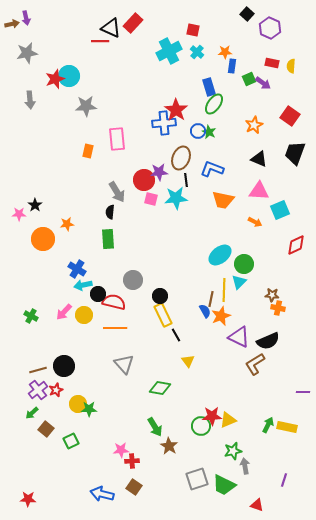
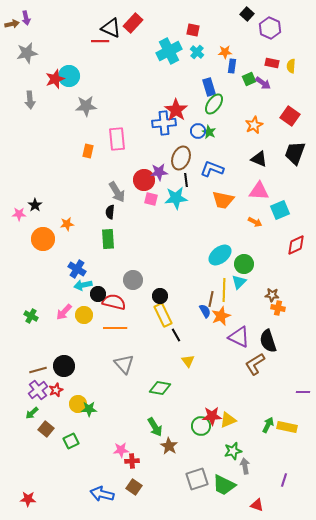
black semicircle at (268, 341): rotated 95 degrees clockwise
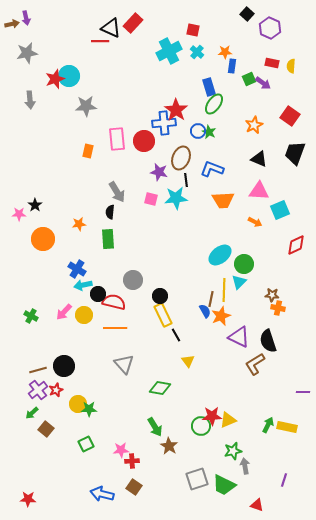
purple star at (159, 172): rotated 18 degrees clockwise
red circle at (144, 180): moved 39 px up
orange trapezoid at (223, 200): rotated 15 degrees counterclockwise
orange star at (67, 224): moved 12 px right
green square at (71, 441): moved 15 px right, 3 px down
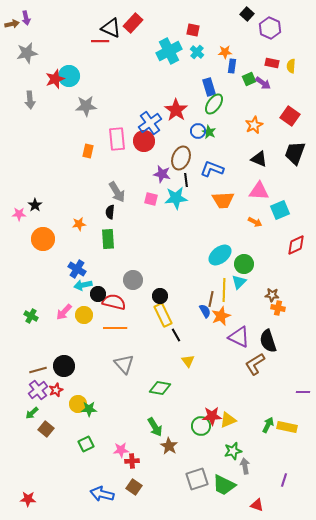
blue cross at (164, 123): moved 14 px left; rotated 30 degrees counterclockwise
purple star at (159, 172): moved 3 px right, 2 px down
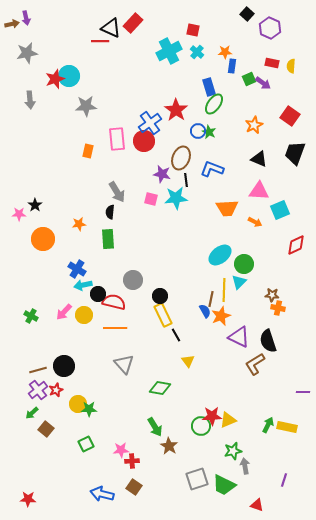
orange trapezoid at (223, 200): moved 4 px right, 8 px down
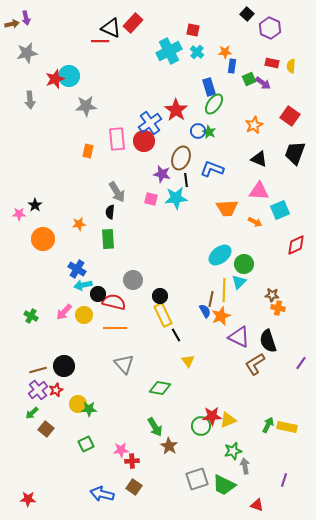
purple line at (303, 392): moved 2 px left, 29 px up; rotated 56 degrees counterclockwise
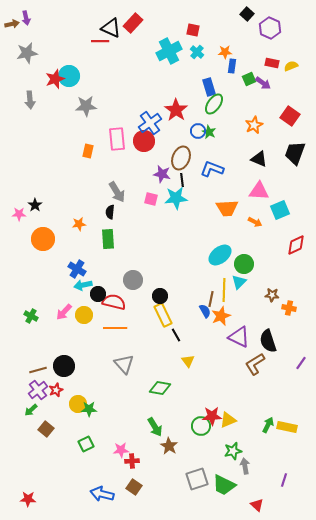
yellow semicircle at (291, 66): rotated 64 degrees clockwise
black line at (186, 180): moved 4 px left
orange cross at (278, 308): moved 11 px right
green arrow at (32, 413): moved 1 px left, 3 px up
red triangle at (257, 505): rotated 24 degrees clockwise
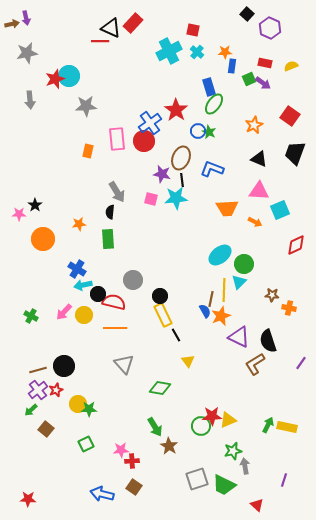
red rectangle at (272, 63): moved 7 px left
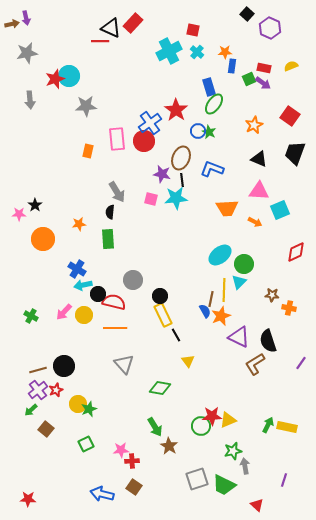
red rectangle at (265, 63): moved 1 px left, 5 px down
red diamond at (296, 245): moved 7 px down
green star at (89, 409): rotated 21 degrees counterclockwise
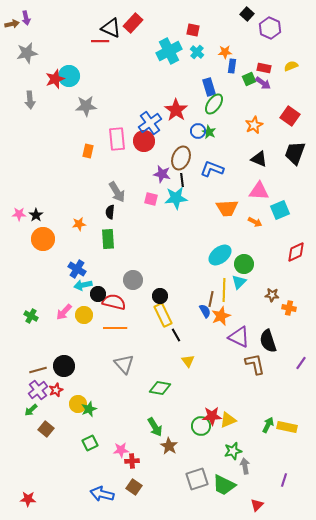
black star at (35, 205): moved 1 px right, 10 px down
brown L-shape at (255, 364): rotated 110 degrees clockwise
green square at (86, 444): moved 4 px right, 1 px up
red triangle at (257, 505): rotated 32 degrees clockwise
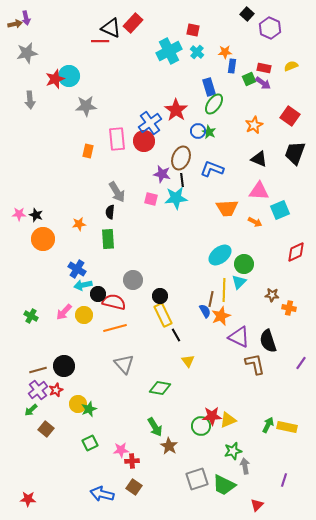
brown arrow at (12, 24): moved 3 px right
black star at (36, 215): rotated 16 degrees counterclockwise
orange line at (115, 328): rotated 15 degrees counterclockwise
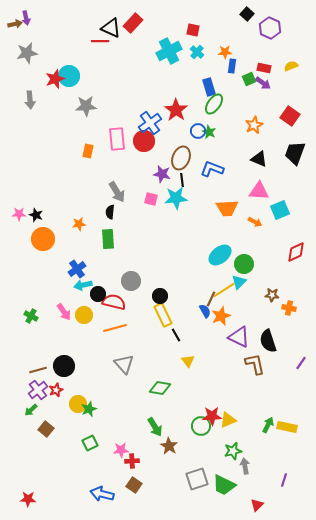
blue cross at (77, 269): rotated 24 degrees clockwise
gray circle at (133, 280): moved 2 px left, 1 px down
yellow line at (224, 290): rotated 55 degrees clockwise
brown line at (211, 299): rotated 14 degrees clockwise
pink arrow at (64, 312): rotated 78 degrees counterclockwise
brown square at (134, 487): moved 2 px up
